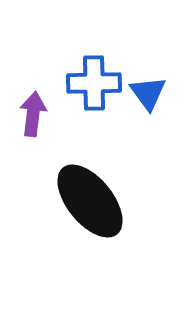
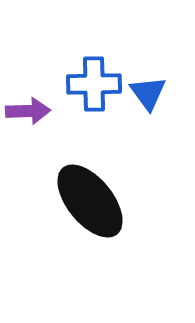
blue cross: moved 1 px down
purple arrow: moved 5 px left, 3 px up; rotated 81 degrees clockwise
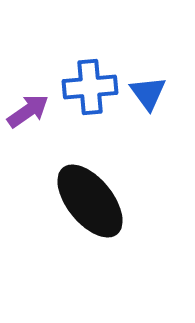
blue cross: moved 4 px left, 3 px down; rotated 4 degrees counterclockwise
purple arrow: rotated 33 degrees counterclockwise
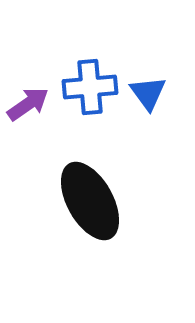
purple arrow: moved 7 px up
black ellipse: rotated 10 degrees clockwise
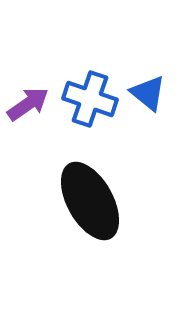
blue cross: moved 12 px down; rotated 24 degrees clockwise
blue triangle: rotated 15 degrees counterclockwise
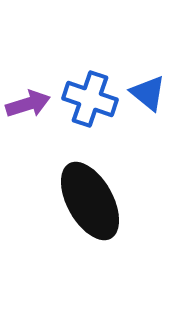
purple arrow: rotated 18 degrees clockwise
